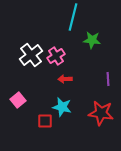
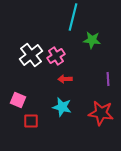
pink square: rotated 28 degrees counterclockwise
red square: moved 14 px left
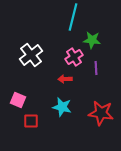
pink cross: moved 18 px right, 1 px down
purple line: moved 12 px left, 11 px up
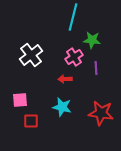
pink square: moved 2 px right; rotated 28 degrees counterclockwise
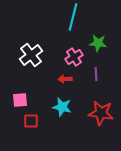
green star: moved 6 px right, 3 px down
purple line: moved 6 px down
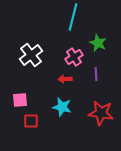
green star: rotated 18 degrees clockwise
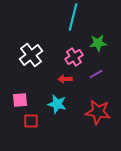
green star: rotated 30 degrees counterclockwise
purple line: rotated 64 degrees clockwise
cyan star: moved 5 px left, 3 px up
red star: moved 3 px left, 1 px up
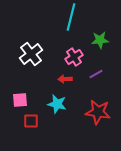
cyan line: moved 2 px left
green star: moved 2 px right, 3 px up
white cross: moved 1 px up
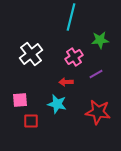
red arrow: moved 1 px right, 3 px down
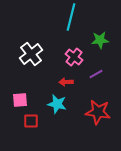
pink cross: rotated 18 degrees counterclockwise
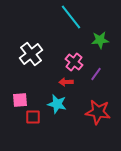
cyan line: rotated 52 degrees counterclockwise
pink cross: moved 5 px down
purple line: rotated 24 degrees counterclockwise
red square: moved 2 px right, 4 px up
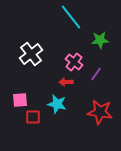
red star: moved 2 px right
